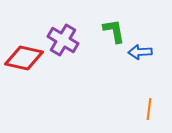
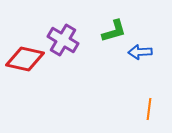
green L-shape: rotated 84 degrees clockwise
red diamond: moved 1 px right, 1 px down
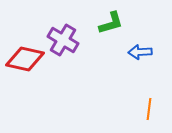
green L-shape: moved 3 px left, 8 px up
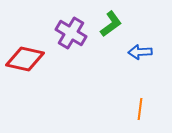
green L-shape: moved 1 px down; rotated 20 degrees counterclockwise
purple cross: moved 8 px right, 7 px up
orange line: moved 9 px left
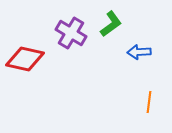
blue arrow: moved 1 px left
orange line: moved 9 px right, 7 px up
